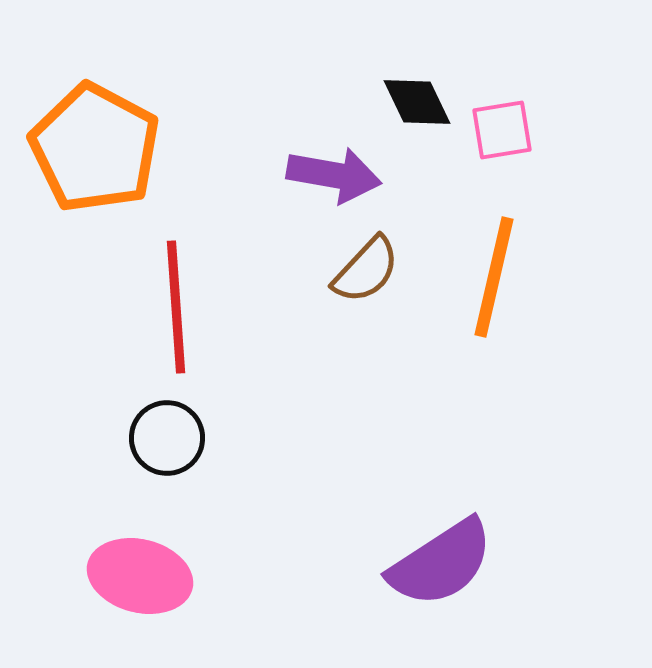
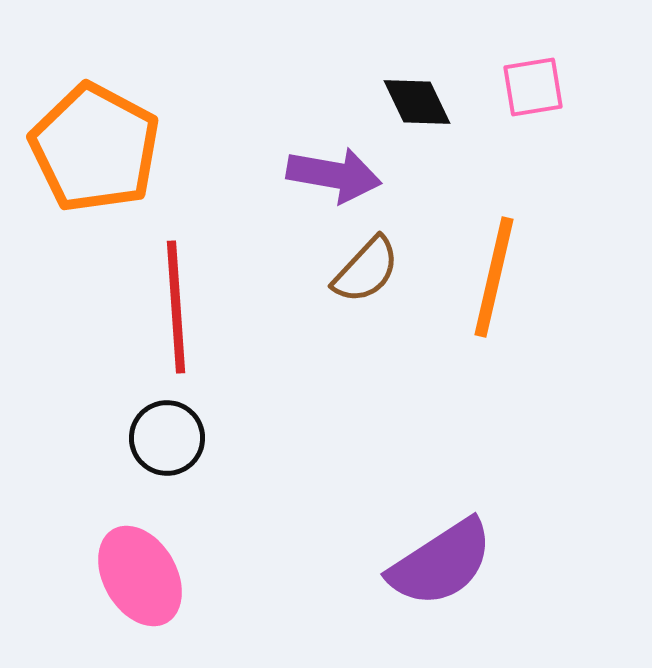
pink square: moved 31 px right, 43 px up
pink ellipse: rotated 46 degrees clockwise
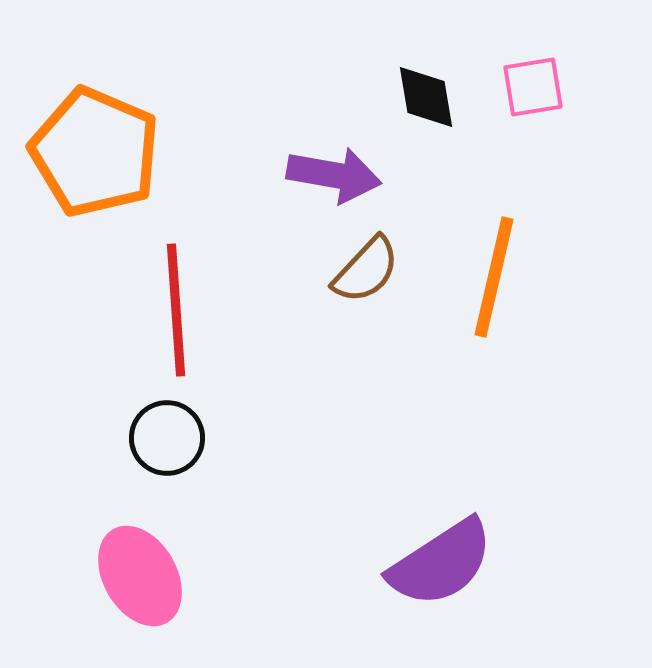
black diamond: moved 9 px right, 5 px up; rotated 16 degrees clockwise
orange pentagon: moved 4 px down; rotated 5 degrees counterclockwise
red line: moved 3 px down
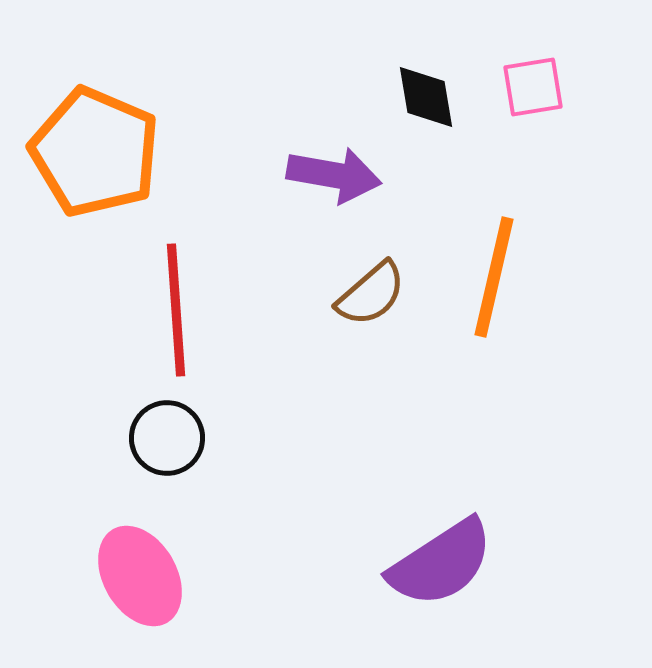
brown semicircle: moved 5 px right, 24 px down; rotated 6 degrees clockwise
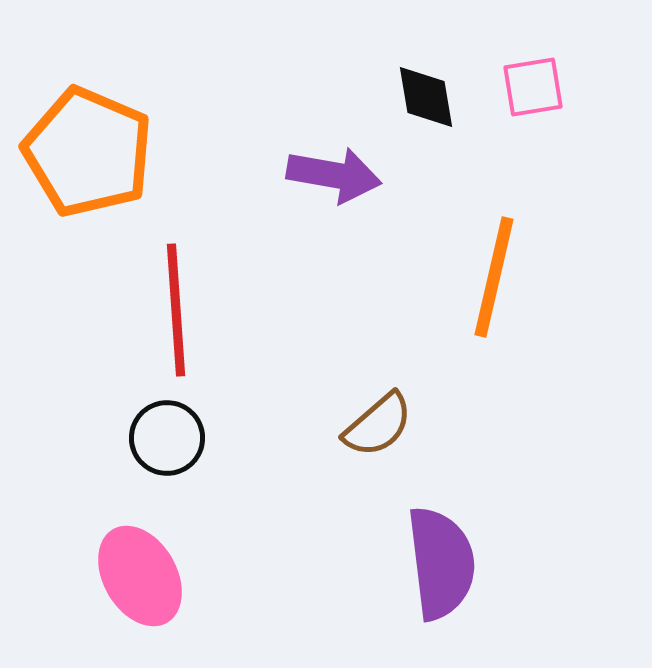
orange pentagon: moved 7 px left
brown semicircle: moved 7 px right, 131 px down
purple semicircle: rotated 64 degrees counterclockwise
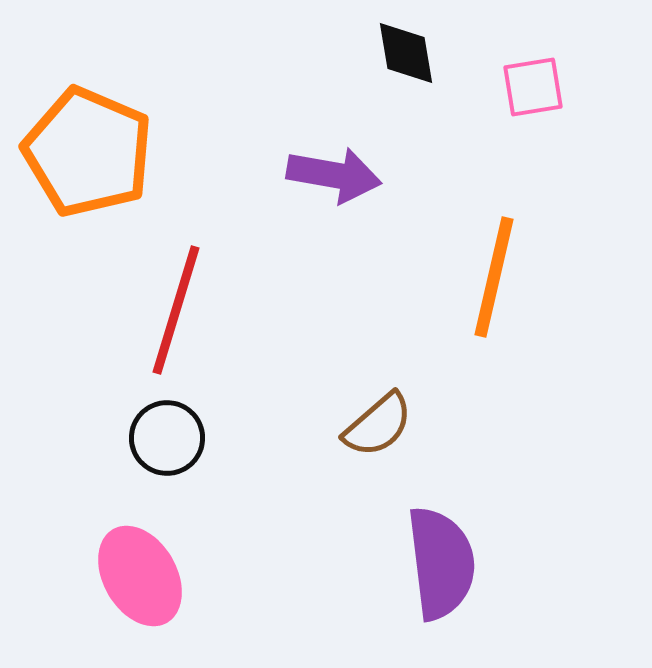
black diamond: moved 20 px left, 44 px up
red line: rotated 21 degrees clockwise
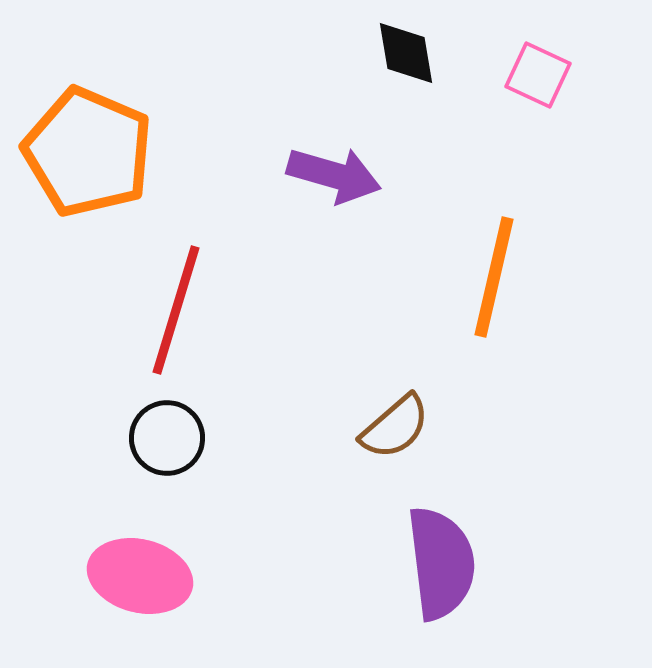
pink square: moved 5 px right, 12 px up; rotated 34 degrees clockwise
purple arrow: rotated 6 degrees clockwise
brown semicircle: moved 17 px right, 2 px down
pink ellipse: rotated 46 degrees counterclockwise
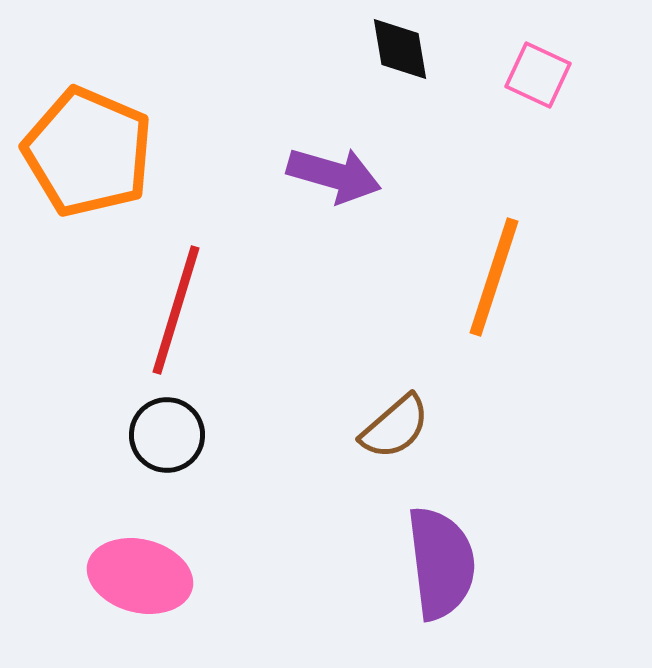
black diamond: moved 6 px left, 4 px up
orange line: rotated 5 degrees clockwise
black circle: moved 3 px up
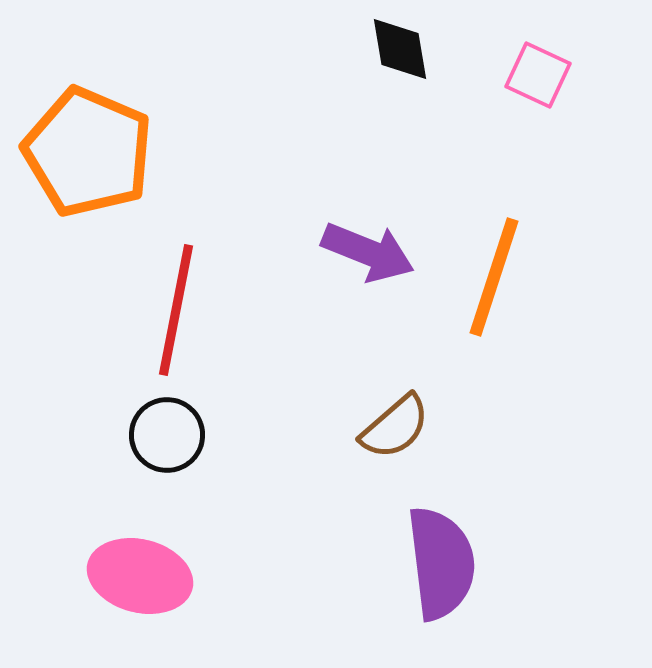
purple arrow: moved 34 px right, 77 px down; rotated 6 degrees clockwise
red line: rotated 6 degrees counterclockwise
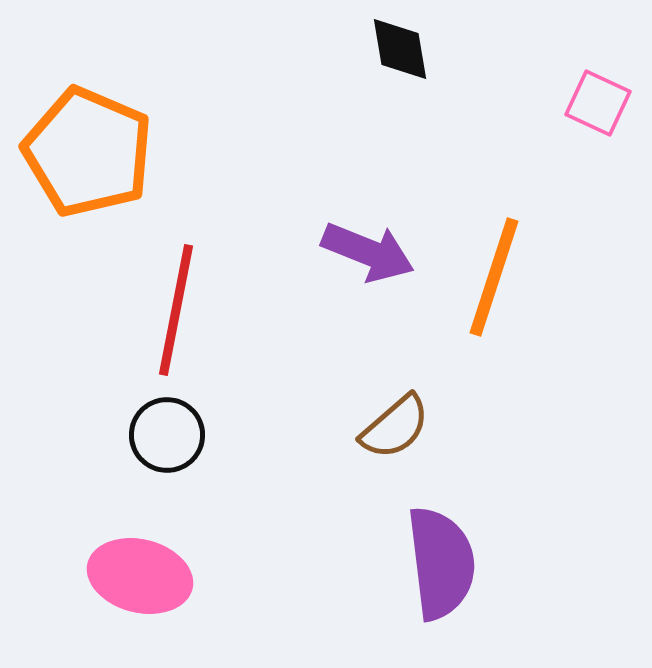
pink square: moved 60 px right, 28 px down
